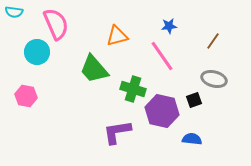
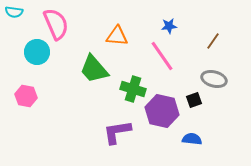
orange triangle: rotated 20 degrees clockwise
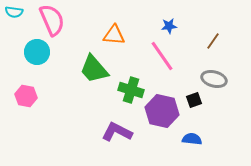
pink semicircle: moved 4 px left, 4 px up
orange triangle: moved 3 px left, 1 px up
green cross: moved 2 px left, 1 px down
purple L-shape: rotated 36 degrees clockwise
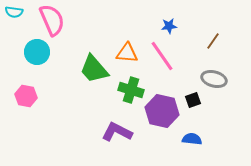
orange triangle: moved 13 px right, 18 px down
black square: moved 1 px left
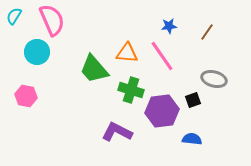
cyan semicircle: moved 4 px down; rotated 114 degrees clockwise
brown line: moved 6 px left, 9 px up
purple hexagon: rotated 20 degrees counterclockwise
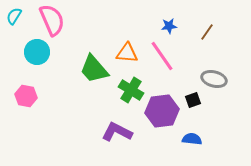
green cross: rotated 15 degrees clockwise
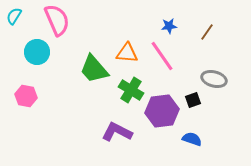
pink semicircle: moved 5 px right
blue semicircle: rotated 12 degrees clockwise
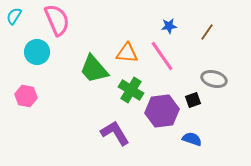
purple L-shape: moved 2 px left, 1 px down; rotated 32 degrees clockwise
